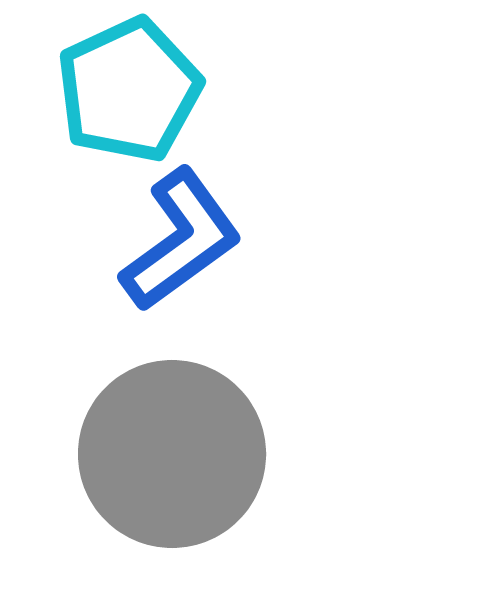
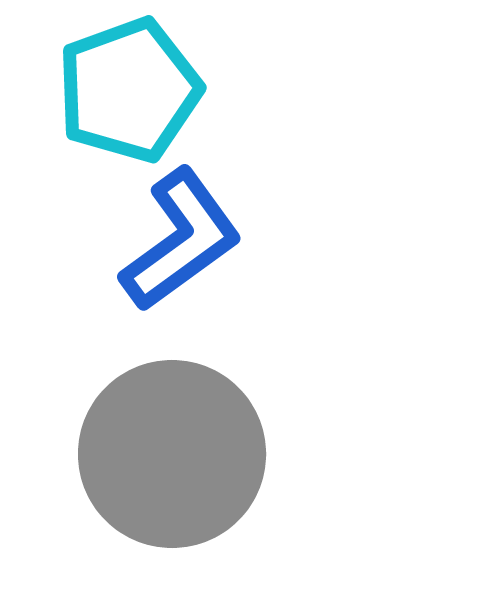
cyan pentagon: rotated 5 degrees clockwise
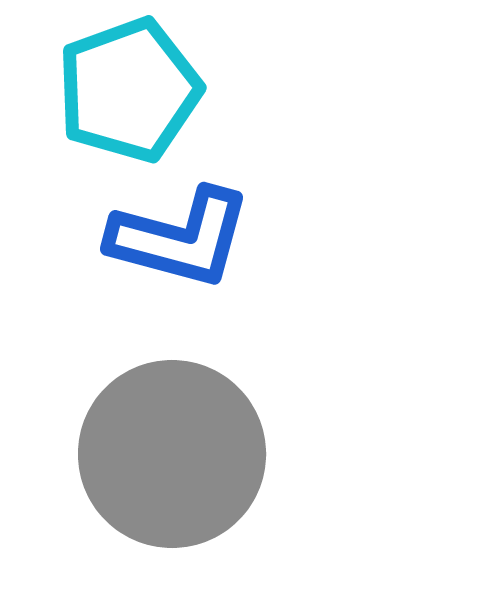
blue L-shape: moved 1 px left, 2 px up; rotated 51 degrees clockwise
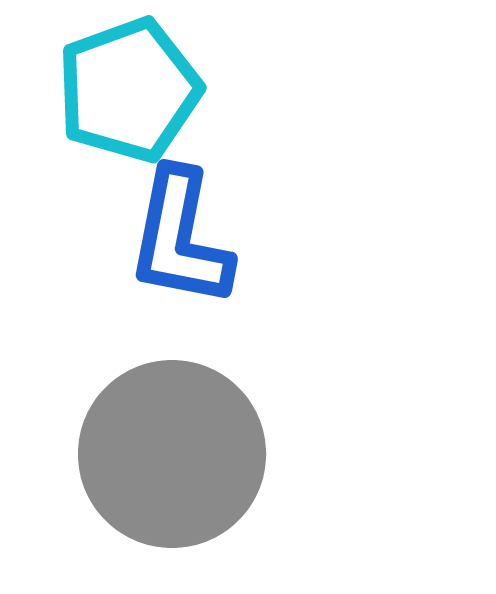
blue L-shape: rotated 86 degrees clockwise
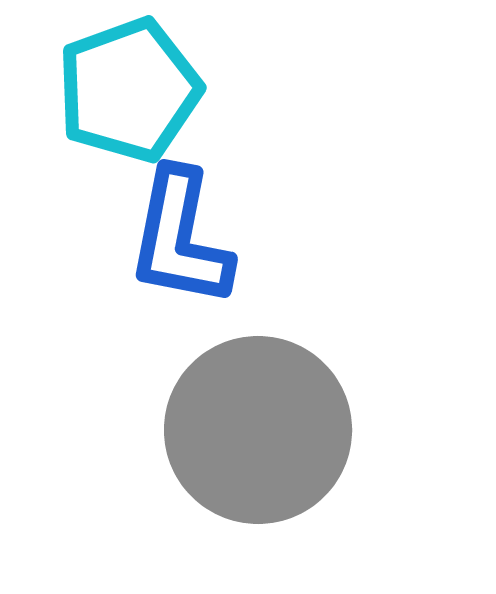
gray circle: moved 86 px right, 24 px up
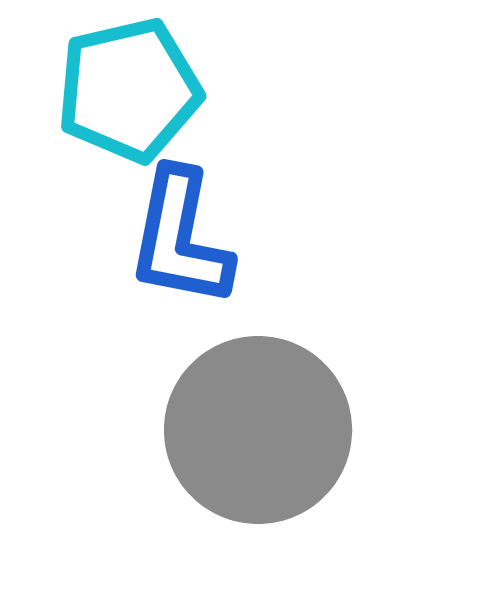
cyan pentagon: rotated 7 degrees clockwise
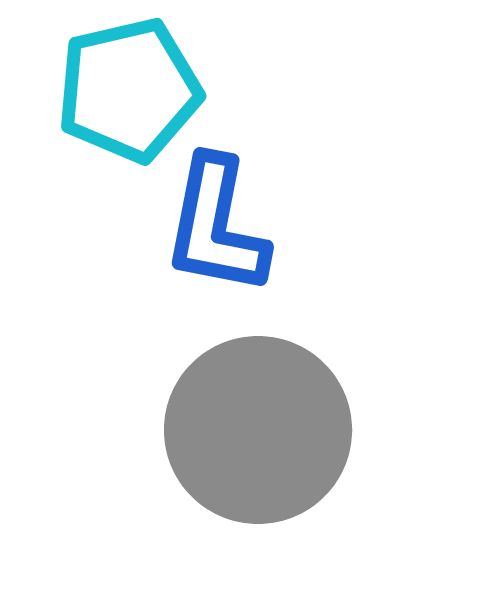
blue L-shape: moved 36 px right, 12 px up
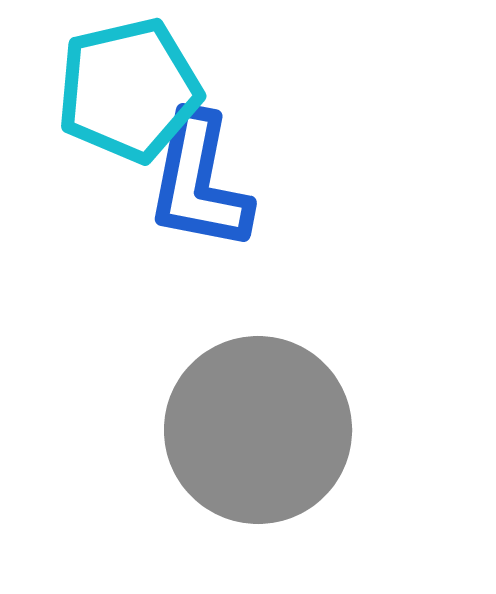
blue L-shape: moved 17 px left, 44 px up
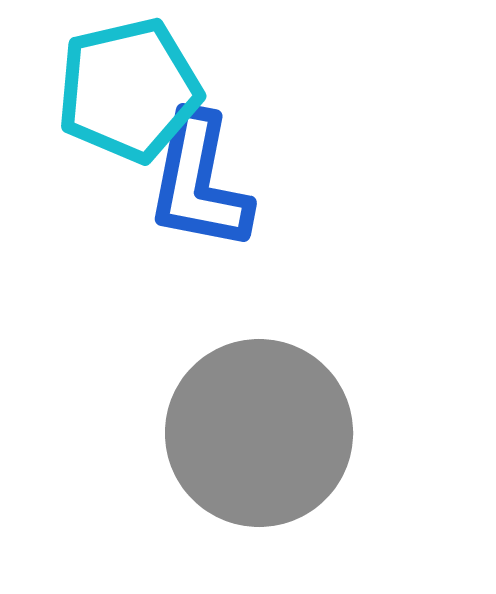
gray circle: moved 1 px right, 3 px down
